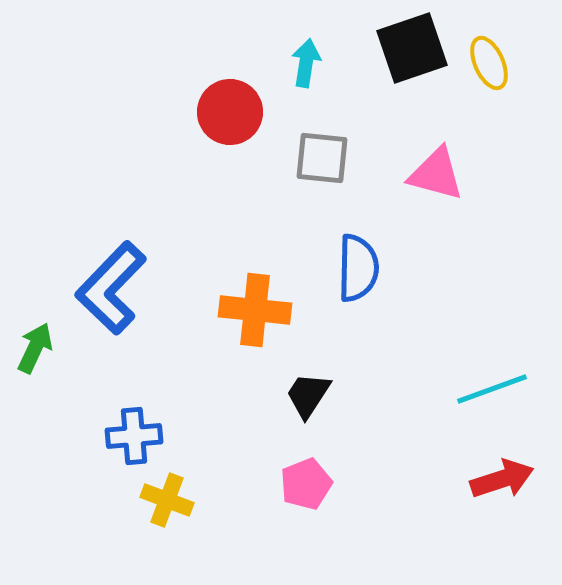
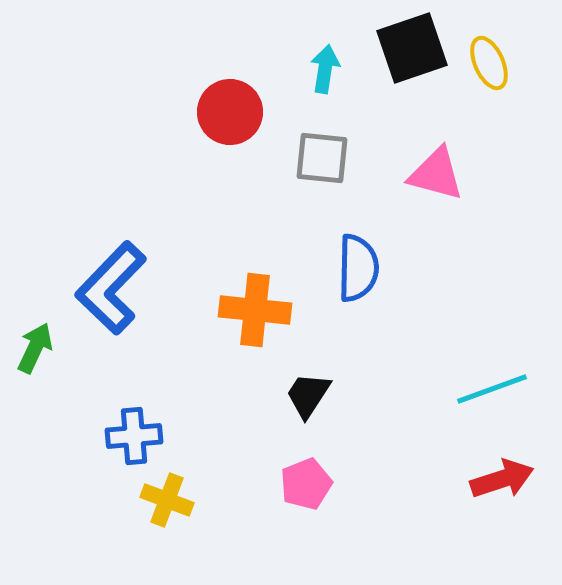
cyan arrow: moved 19 px right, 6 px down
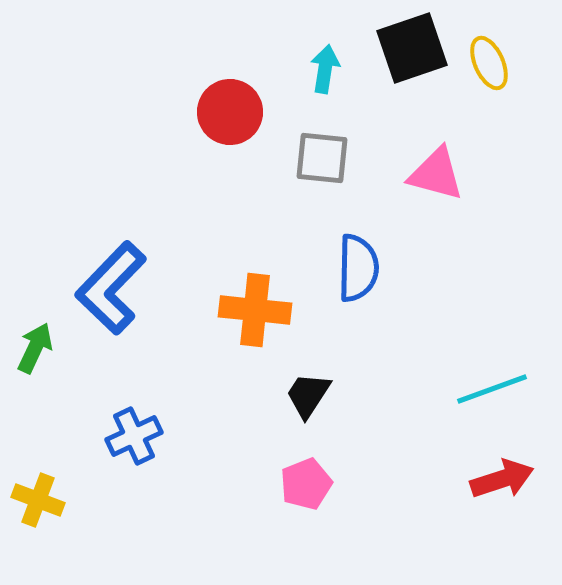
blue cross: rotated 20 degrees counterclockwise
yellow cross: moved 129 px left
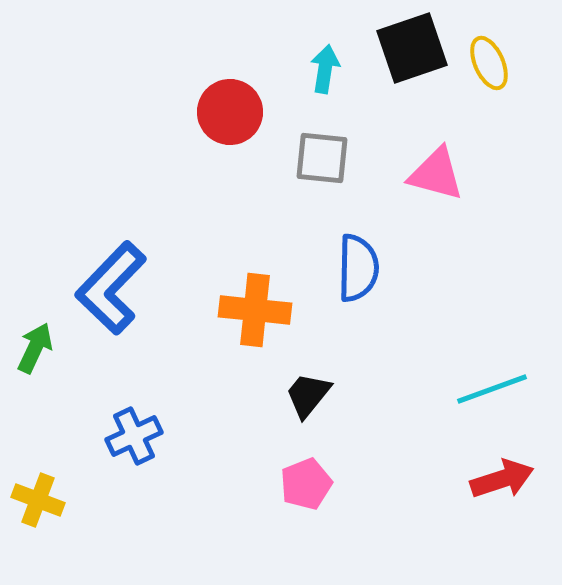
black trapezoid: rotated 6 degrees clockwise
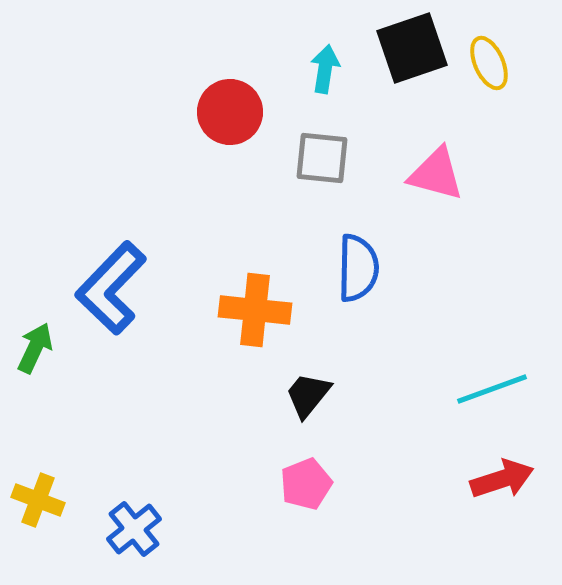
blue cross: moved 93 px down; rotated 14 degrees counterclockwise
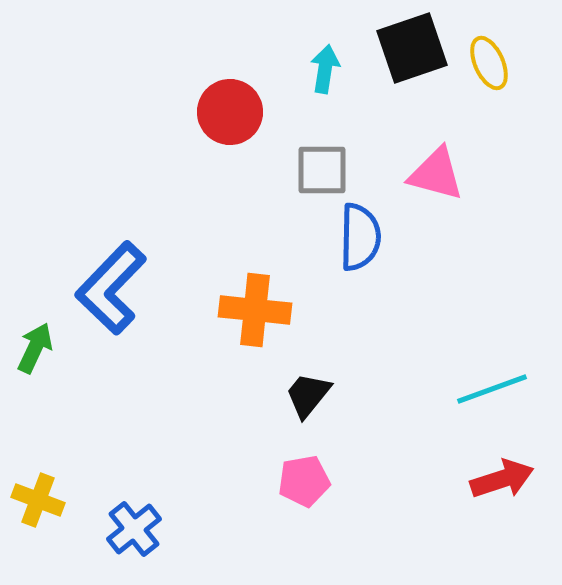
gray square: moved 12 px down; rotated 6 degrees counterclockwise
blue semicircle: moved 2 px right, 31 px up
pink pentagon: moved 2 px left, 3 px up; rotated 12 degrees clockwise
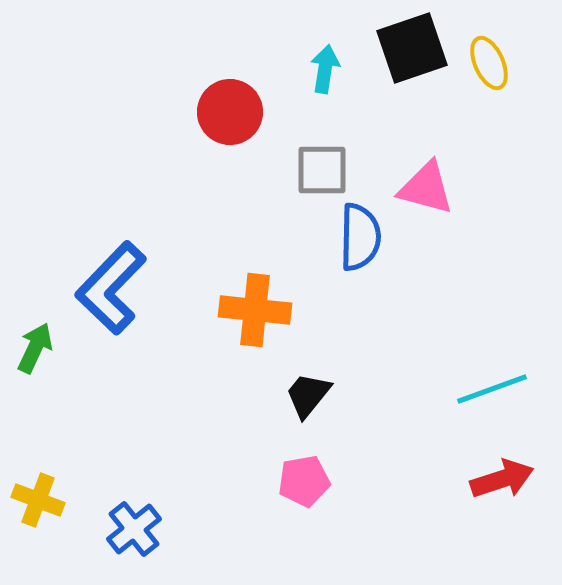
pink triangle: moved 10 px left, 14 px down
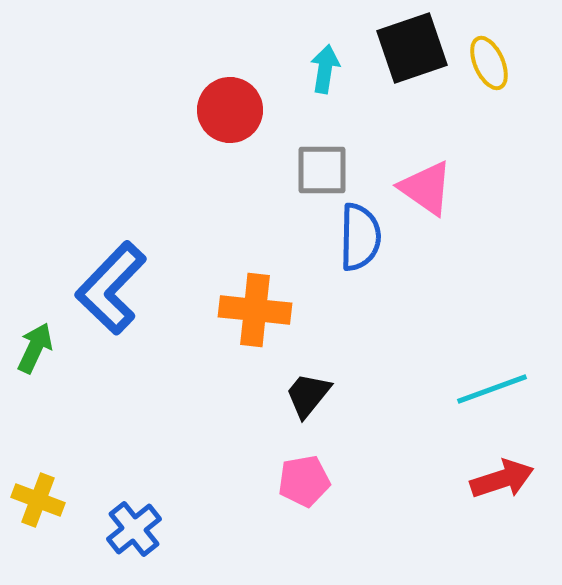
red circle: moved 2 px up
pink triangle: rotated 20 degrees clockwise
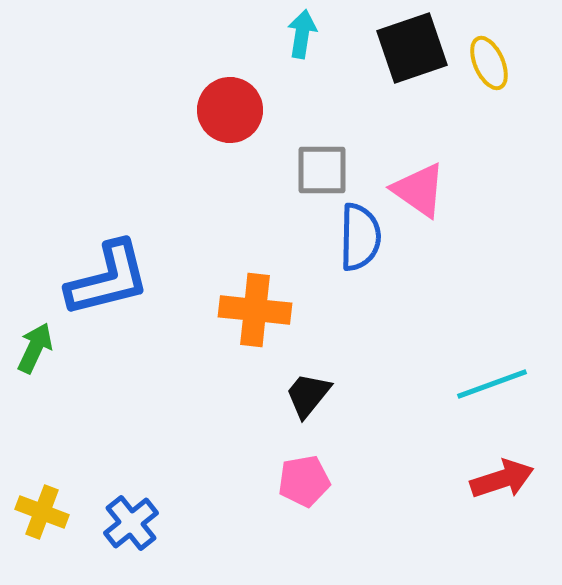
cyan arrow: moved 23 px left, 35 px up
pink triangle: moved 7 px left, 2 px down
blue L-shape: moved 3 px left, 9 px up; rotated 148 degrees counterclockwise
cyan line: moved 5 px up
yellow cross: moved 4 px right, 12 px down
blue cross: moved 3 px left, 6 px up
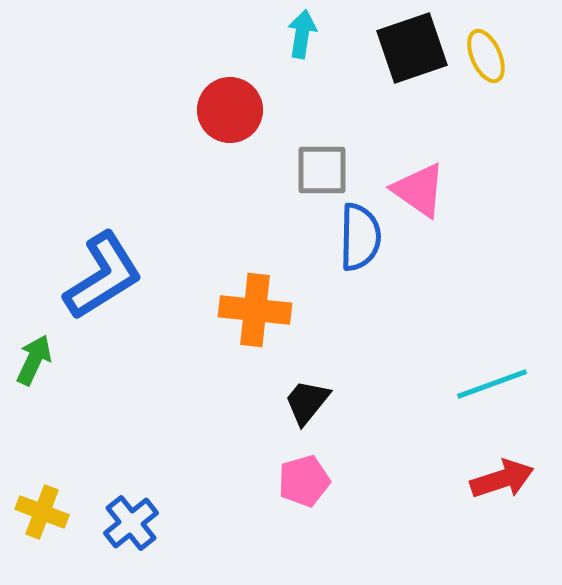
yellow ellipse: moved 3 px left, 7 px up
blue L-shape: moved 5 px left, 3 px up; rotated 18 degrees counterclockwise
green arrow: moved 1 px left, 12 px down
black trapezoid: moved 1 px left, 7 px down
pink pentagon: rotated 6 degrees counterclockwise
